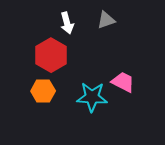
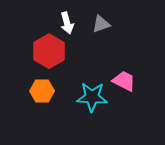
gray triangle: moved 5 px left, 4 px down
red hexagon: moved 2 px left, 4 px up
pink trapezoid: moved 1 px right, 1 px up
orange hexagon: moved 1 px left
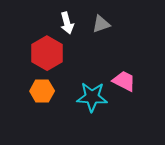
red hexagon: moved 2 px left, 2 px down
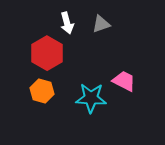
orange hexagon: rotated 15 degrees clockwise
cyan star: moved 1 px left, 1 px down
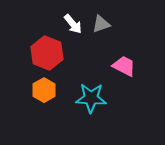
white arrow: moved 6 px right, 1 px down; rotated 25 degrees counterclockwise
red hexagon: rotated 8 degrees counterclockwise
pink trapezoid: moved 15 px up
orange hexagon: moved 2 px right, 1 px up; rotated 15 degrees clockwise
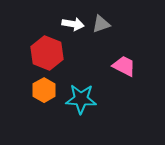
white arrow: rotated 40 degrees counterclockwise
cyan star: moved 10 px left, 1 px down
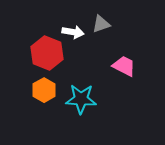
white arrow: moved 8 px down
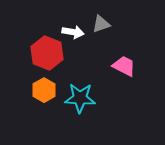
cyan star: moved 1 px left, 1 px up
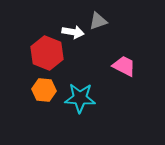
gray triangle: moved 3 px left, 3 px up
orange hexagon: rotated 25 degrees counterclockwise
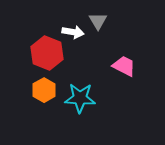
gray triangle: rotated 42 degrees counterclockwise
orange hexagon: rotated 25 degrees clockwise
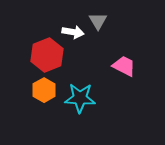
red hexagon: moved 2 px down; rotated 16 degrees clockwise
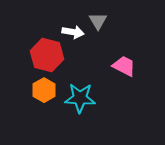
red hexagon: rotated 24 degrees counterclockwise
